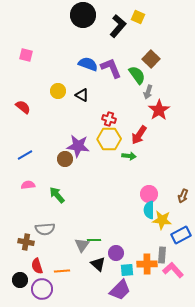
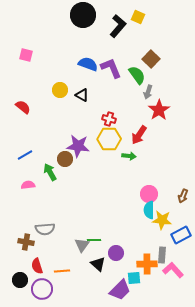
yellow circle at (58, 91): moved 2 px right, 1 px up
green arrow at (57, 195): moved 7 px left, 23 px up; rotated 12 degrees clockwise
cyan square at (127, 270): moved 7 px right, 8 px down
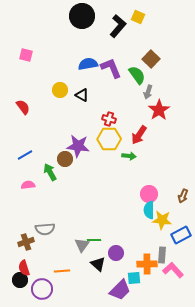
black circle at (83, 15): moved 1 px left, 1 px down
blue semicircle at (88, 64): rotated 30 degrees counterclockwise
red semicircle at (23, 107): rotated 14 degrees clockwise
brown cross at (26, 242): rotated 28 degrees counterclockwise
red semicircle at (37, 266): moved 13 px left, 2 px down
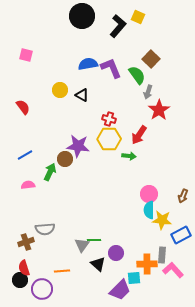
green arrow at (50, 172): rotated 54 degrees clockwise
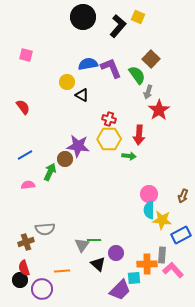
black circle at (82, 16): moved 1 px right, 1 px down
yellow circle at (60, 90): moved 7 px right, 8 px up
red arrow at (139, 135): rotated 30 degrees counterclockwise
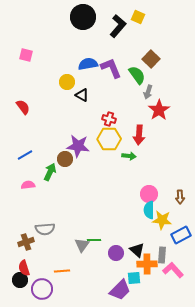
brown arrow at (183, 196): moved 3 px left, 1 px down; rotated 24 degrees counterclockwise
black triangle at (98, 264): moved 39 px right, 14 px up
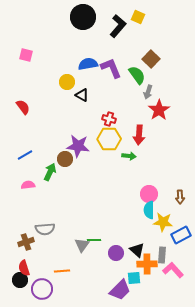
yellow star at (162, 220): moved 1 px right, 2 px down
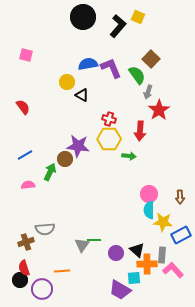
red arrow at (139, 135): moved 1 px right, 4 px up
purple trapezoid at (120, 290): rotated 75 degrees clockwise
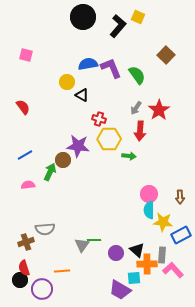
brown square at (151, 59): moved 15 px right, 4 px up
gray arrow at (148, 92): moved 12 px left, 16 px down; rotated 16 degrees clockwise
red cross at (109, 119): moved 10 px left
brown circle at (65, 159): moved 2 px left, 1 px down
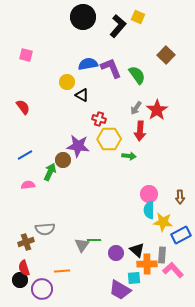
red star at (159, 110): moved 2 px left
